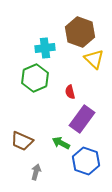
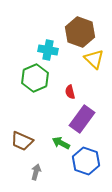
cyan cross: moved 3 px right, 2 px down; rotated 18 degrees clockwise
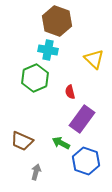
brown hexagon: moved 23 px left, 11 px up
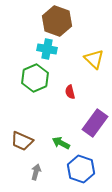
cyan cross: moved 1 px left, 1 px up
purple rectangle: moved 13 px right, 4 px down
blue hexagon: moved 5 px left, 8 px down
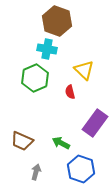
yellow triangle: moved 10 px left, 11 px down
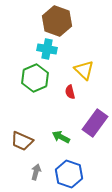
green arrow: moved 6 px up
blue hexagon: moved 12 px left, 5 px down
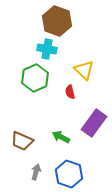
purple rectangle: moved 1 px left
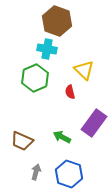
green arrow: moved 1 px right
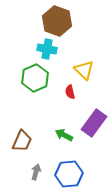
green arrow: moved 2 px right, 2 px up
brown trapezoid: rotated 90 degrees counterclockwise
blue hexagon: rotated 24 degrees counterclockwise
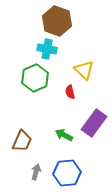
blue hexagon: moved 2 px left, 1 px up
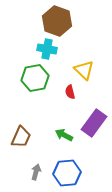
green hexagon: rotated 12 degrees clockwise
brown trapezoid: moved 1 px left, 4 px up
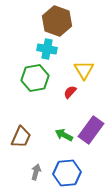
yellow triangle: rotated 15 degrees clockwise
red semicircle: rotated 56 degrees clockwise
purple rectangle: moved 3 px left, 7 px down
